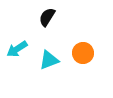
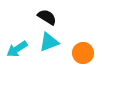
black semicircle: rotated 90 degrees clockwise
cyan triangle: moved 18 px up
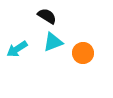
black semicircle: moved 1 px up
cyan triangle: moved 4 px right
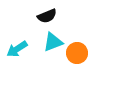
black semicircle: rotated 126 degrees clockwise
orange circle: moved 6 px left
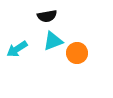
black semicircle: rotated 12 degrees clockwise
cyan triangle: moved 1 px up
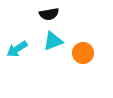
black semicircle: moved 2 px right, 2 px up
orange circle: moved 6 px right
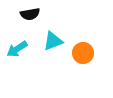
black semicircle: moved 19 px left
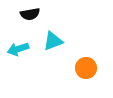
cyan arrow: moved 1 px right; rotated 15 degrees clockwise
orange circle: moved 3 px right, 15 px down
